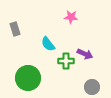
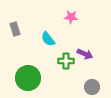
cyan semicircle: moved 5 px up
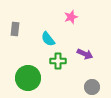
pink star: rotated 24 degrees counterclockwise
gray rectangle: rotated 24 degrees clockwise
green cross: moved 8 px left
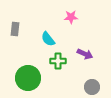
pink star: rotated 16 degrees clockwise
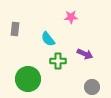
green circle: moved 1 px down
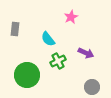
pink star: rotated 24 degrees counterclockwise
purple arrow: moved 1 px right, 1 px up
green cross: rotated 28 degrees counterclockwise
green circle: moved 1 px left, 4 px up
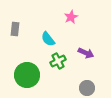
gray circle: moved 5 px left, 1 px down
